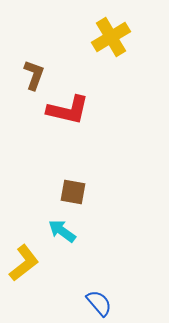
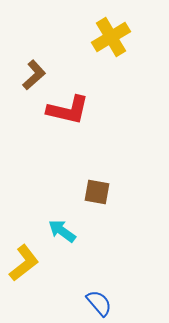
brown L-shape: rotated 28 degrees clockwise
brown square: moved 24 px right
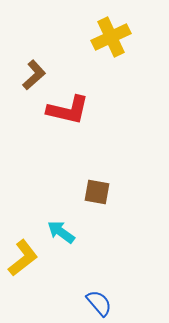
yellow cross: rotated 6 degrees clockwise
cyan arrow: moved 1 px left, 1 px down
yellow L-shape: moved 1 px left, 5 px up
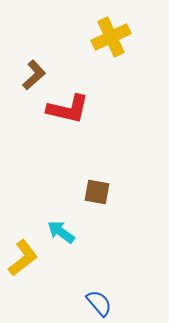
red L-shape: moved 1 px up
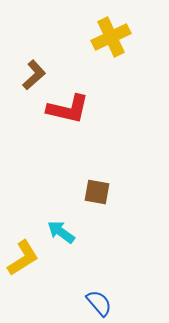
yellow L-shape: rotated 6 degrees clockwise
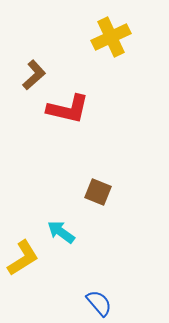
brown square: moved 1 px right; rotated 12 degrees clockwise
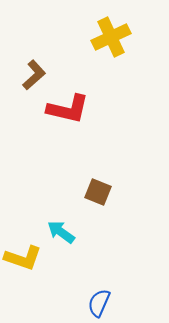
yellow L-shape: rotated 51 degrees clockwise
blue semicircle: rotated 116 degrees counterclockwise
